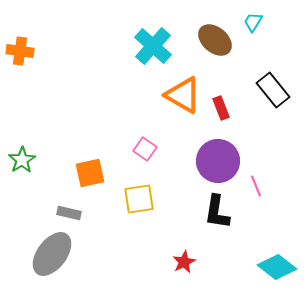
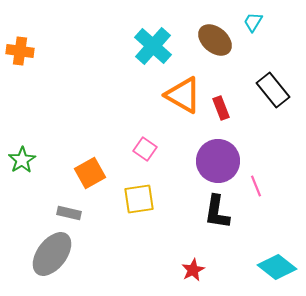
orange square: rotated 16 degrees counterclockwise
red star: moved 9 px right, 8 px down
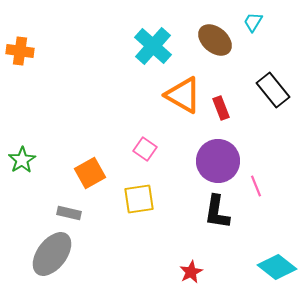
red star: moved 2 px left, 2 px down
